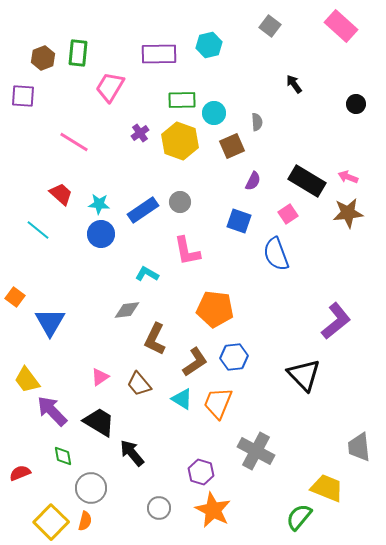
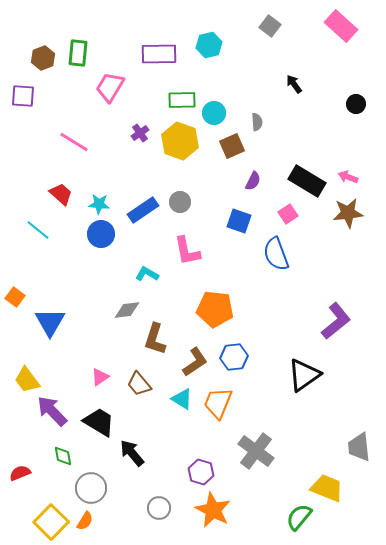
brown L-shape at (155, 339): rotated 8 degrees counterclockwise
black triangle at (304, 375): rotated 39 degrees clockwise
gray cross at (256, 451): rotated 9 degrees clockwise
orange semicircle at (85, 521): rotated 18 degrees clockwise
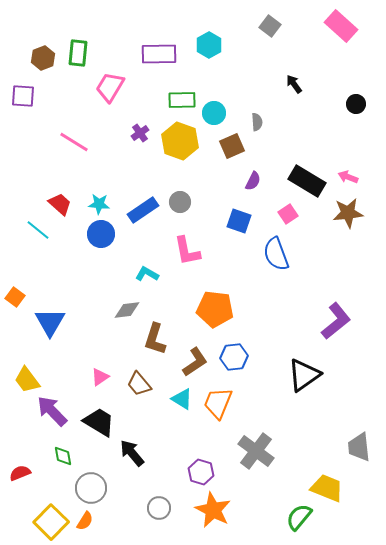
cyan hexagon at (209, 45): rotated 15 degrees counterclockwise
red trapezoid at (61, 194): moved 1 px left, 10 px down
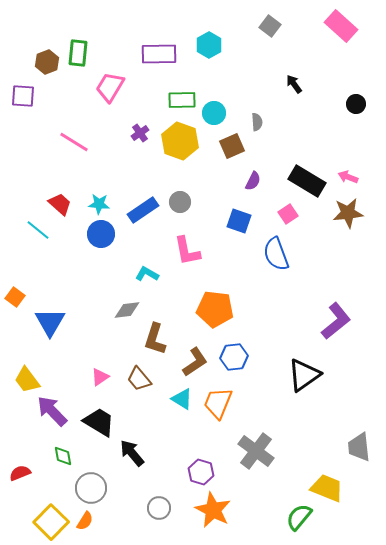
brown hexagon at (43, 58): moved 4 px right, 4 px down
brown trapezoid at (139, 384): moved 5 px up
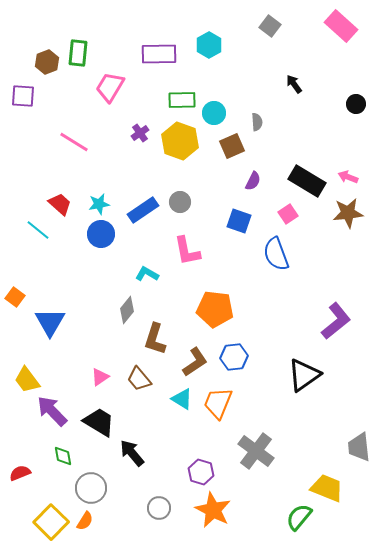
cyan star at (99, 204): rotated 15 degrees counterclockwise
gray diamond at (127, 310): rotated 44 degrees counterclockwise
